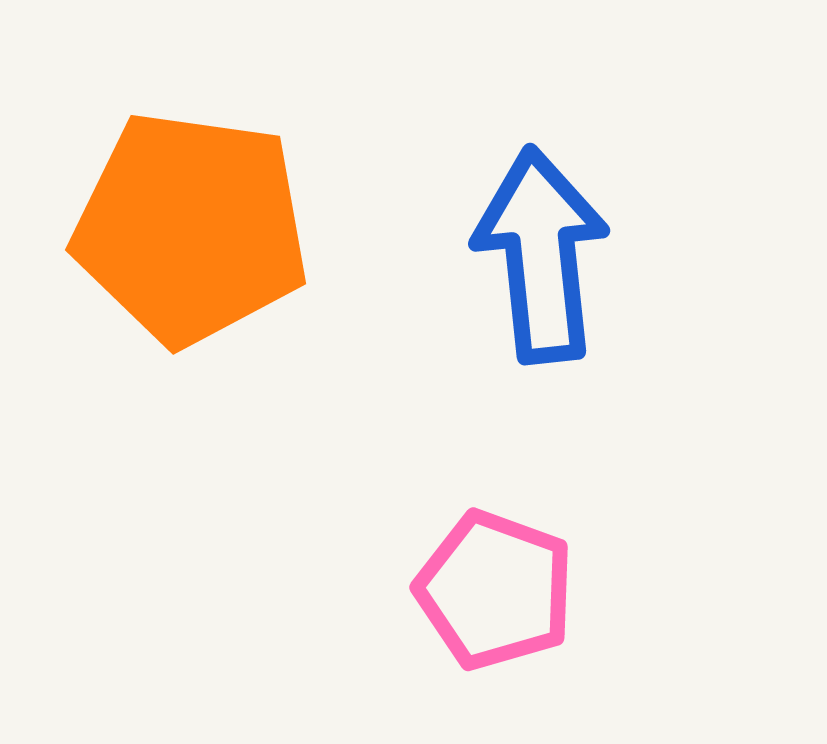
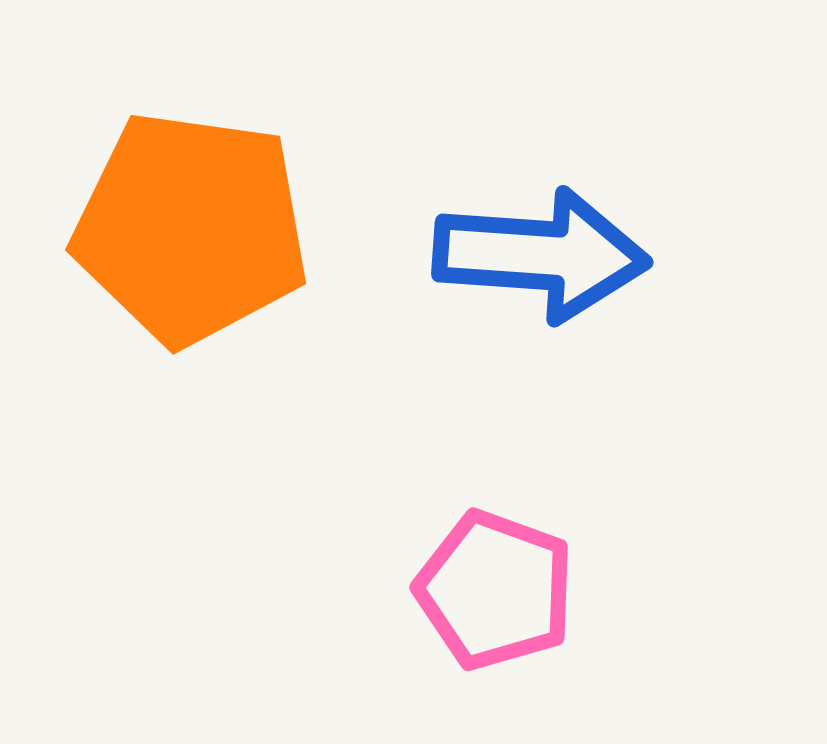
blue arrow: rotated 100 degrees clockwise
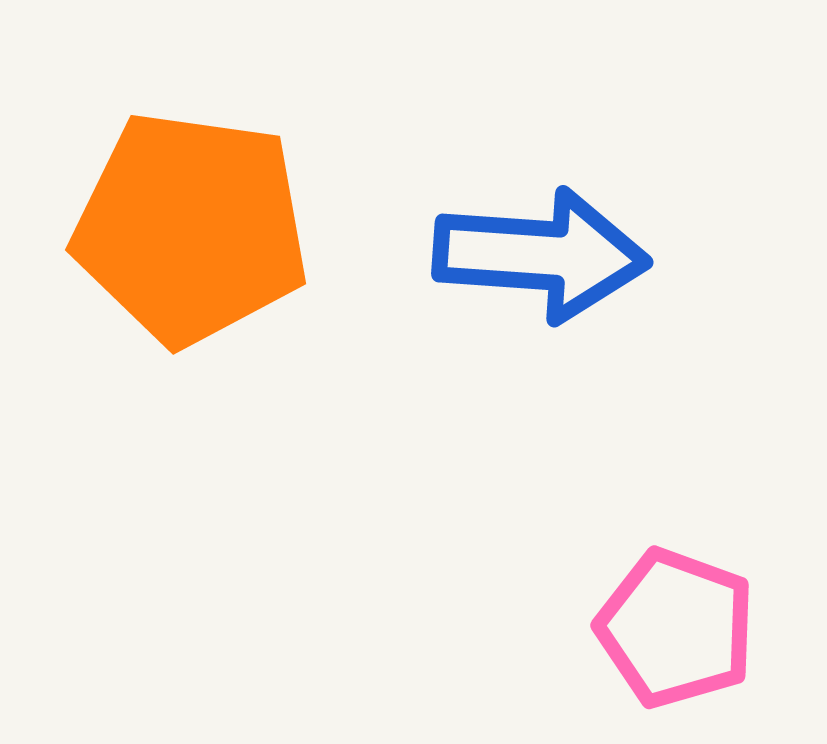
pink pentagon: moved 181 px right, 38 px down
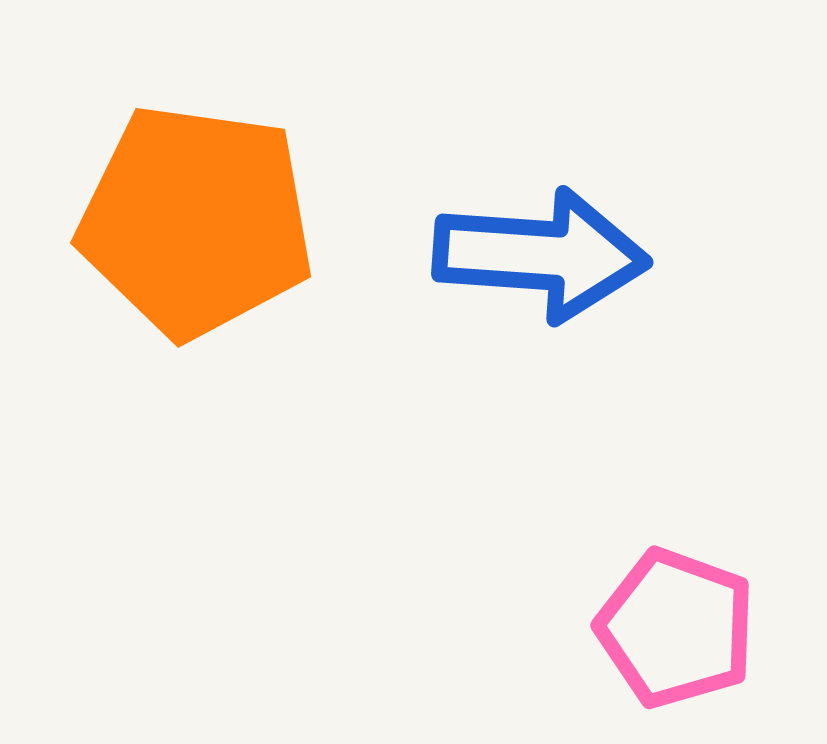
orange pentagon: moved 5 px right, 7 px up
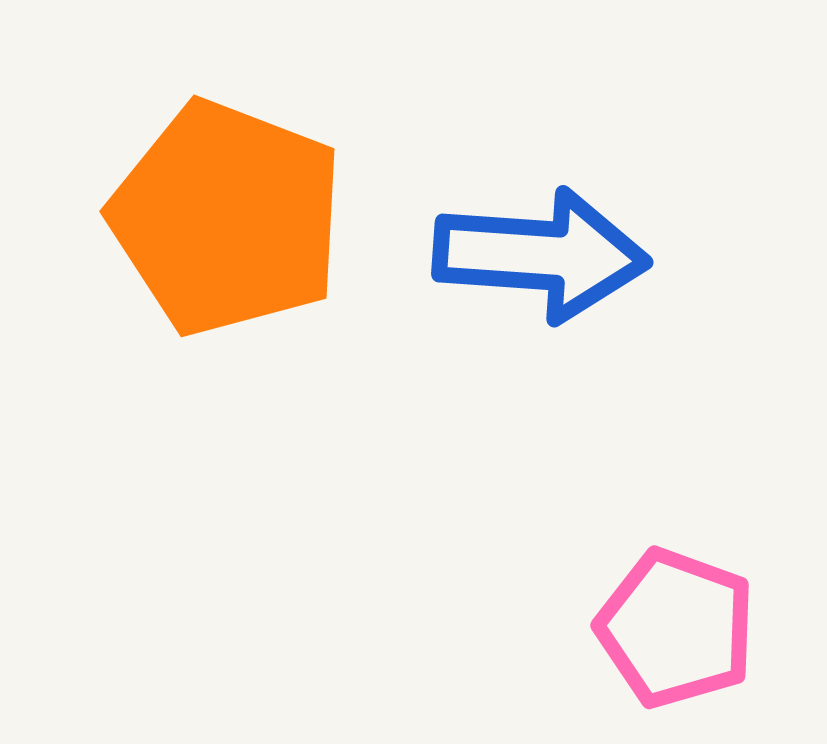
orange pentagon: moved 31 px right, 3 px up; rotated 13 degrees clockwise
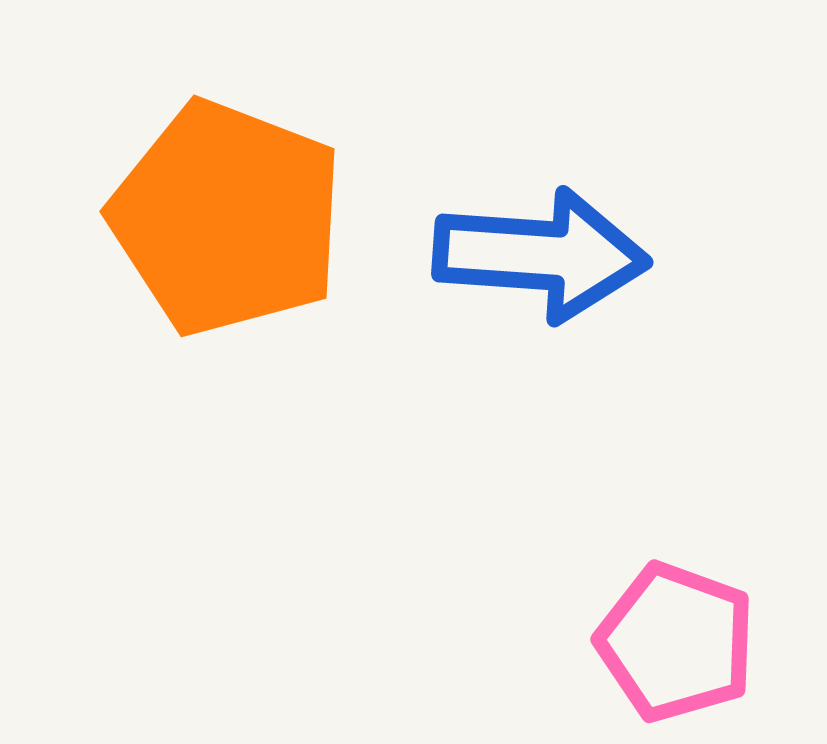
pink pentagon: moved 14 px down
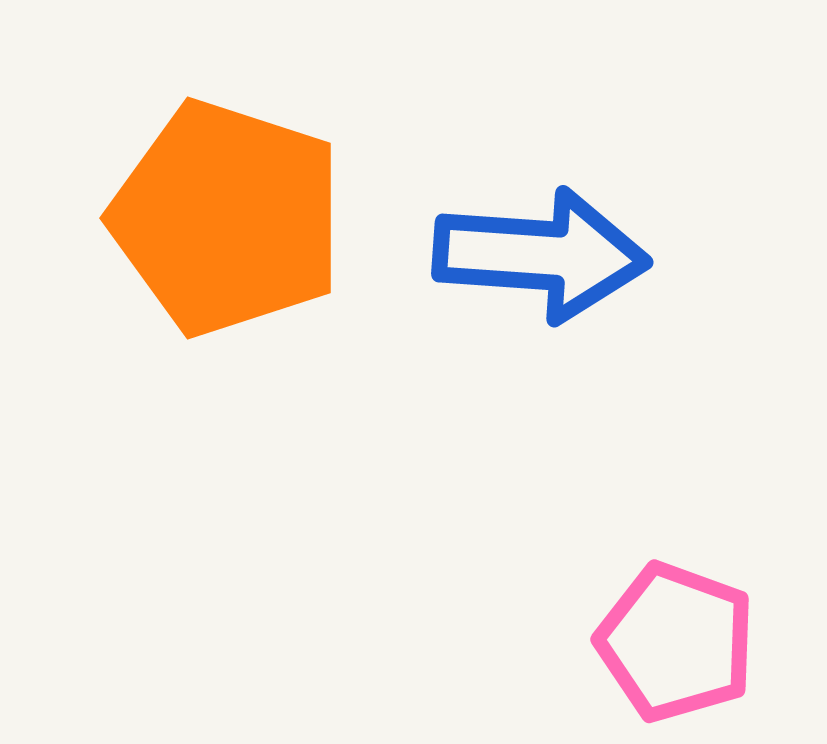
orange pentagon: rotated 3 degrees counterclockwise
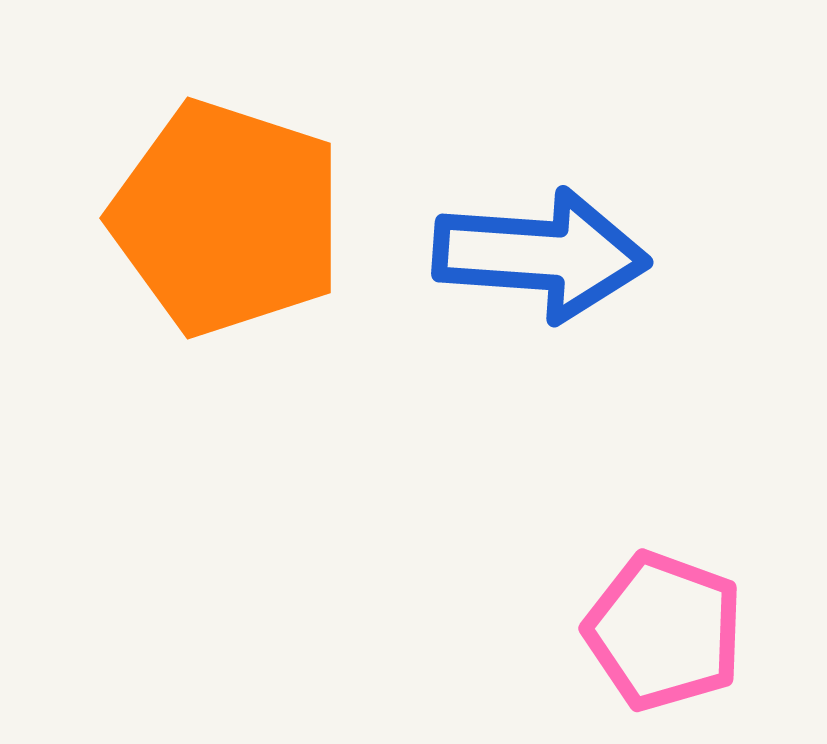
pink pentagon: moved 12 px left, 11 px up
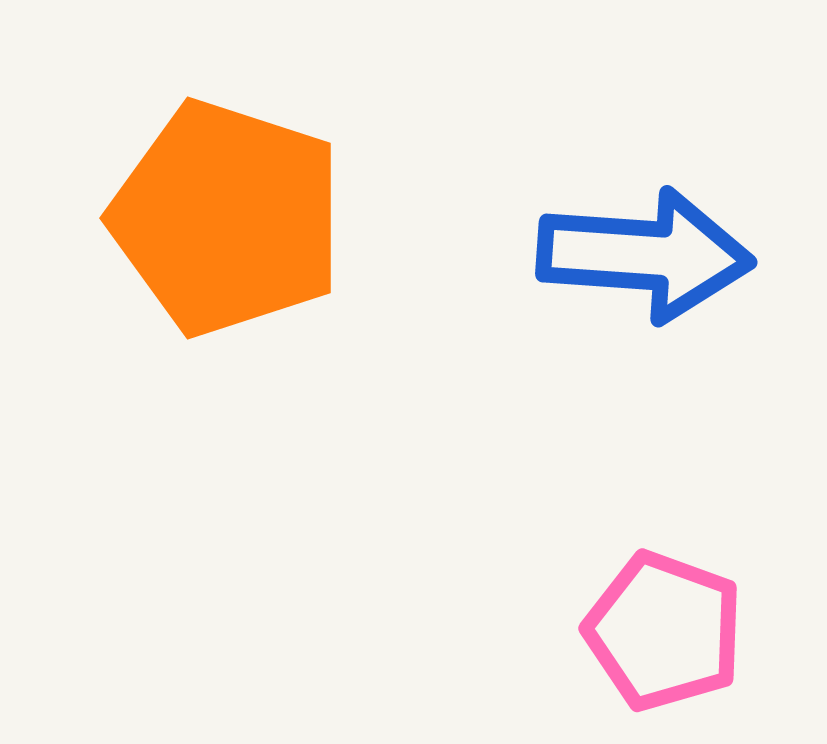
blue arrow: moved 104 px right
